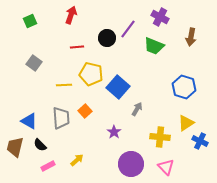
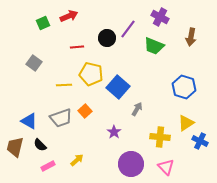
red arrow: moved 2 px left, 1 px down; rotated 48 degrees clockwise
green square: moved 13 px right, 2 px down
gray trapezoid: rotated 75 degrees clockwise
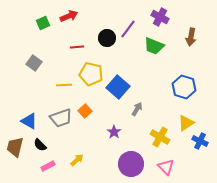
yellow cross: rotated 24 degrees clockwise
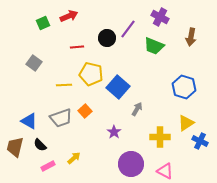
yellow cross: rotated 30 degrees counterclockwise
yellow arrow: moved 3 px left, 2 px up
pink triangle: moved 1 px left, 4 px down; rotated 18 degrees counterclockwise
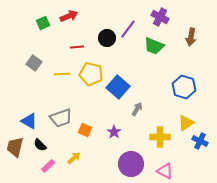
yellow line: moved 2 px left, 11 px up
orange square: moved 19 px down; rotated 24 degrees counterclockwise
pink rectangle: rotated 16 degrees counterclockwise
